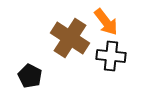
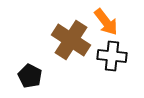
brown cross: moved 1 px right, 2 px down
black cross: moved 1 px right
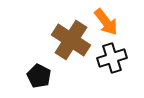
black cross: moved 2 px down; rotated 24 degrees counterclockwise
black pentagon: moved 9 px right
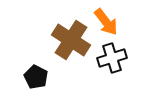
black pentagon: moved 3 px left, 1 px down
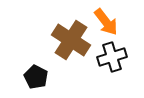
black cross: moved 1 px up
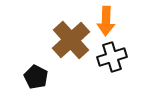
orange arrow: moved 1 px up; rotated 40 degrees clockwise
brown cross: rotated 15 degrees clockwise
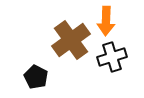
brown cross: rotated 6 degrees clockwise
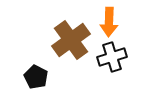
orange arrow: moved 3 px right, 1 px down
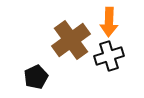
black cross: moved 3 px left, 1 px up
black pentagon: rotated 20 degrees clockwise
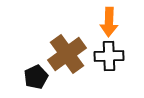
brown cross: moved 4 px left, 14 px down
black cross: rotated 16 degrees clockwise
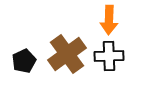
orange arrow: moved 2 px up
black pentagon: moved 12 px left, 16 px up
